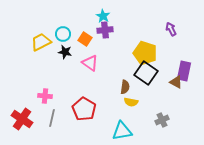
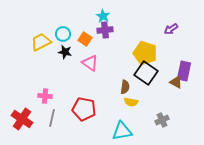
purple arrow: rotated 96 degrees counterclockwise
red pentagon: rotated 20 degrees counterclockwise
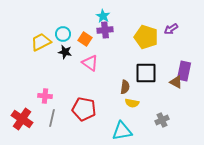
yellow pentagon: moved 1 px right, 16 px up
black square: rotated 35 degrees counterclockwise
yellow semicircle: moved 1 px right, 1 px down
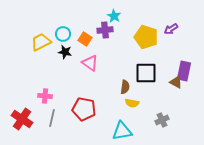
cyan star: moved 11 px right
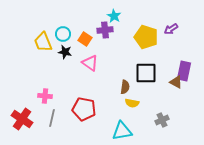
yellow trapezoid: moved 2 px right; rotated 85 degrees counterclockwise
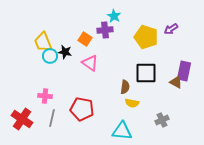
cyan circle: moved 13 px left, 22 px down
red pentagon: moved 2 px left
cyan triangle: rotated 15 degrees clockwise
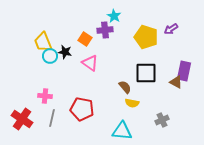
brown semicircle: rotated 48 degrees counterclockwise
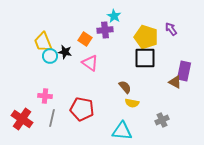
purple arrow: rotated 88 degrees clockwise
black square: moved 1 px left, 15 px up
brown triangle: moved 1 px left
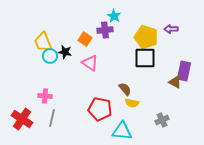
purple arrow: rotated 56 degrees counterclockwise
brown semicircle: moved 2 px down
red pentagon: moved 18 px right
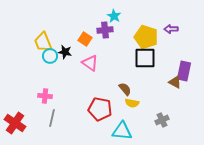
red cross: moved 7 px left, 4 px down
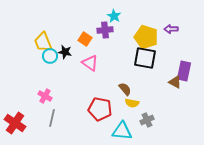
black square: rotated 10 degrees clockwise
pink cross: rotated 24 degrees clockwise
gray cross: moved 15 px left
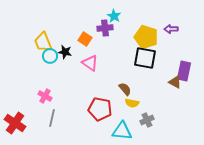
purple cross: moved 2 px up
